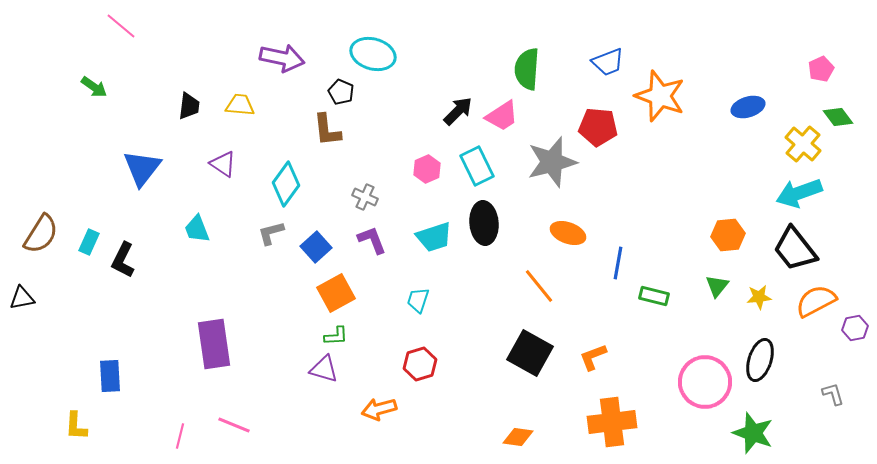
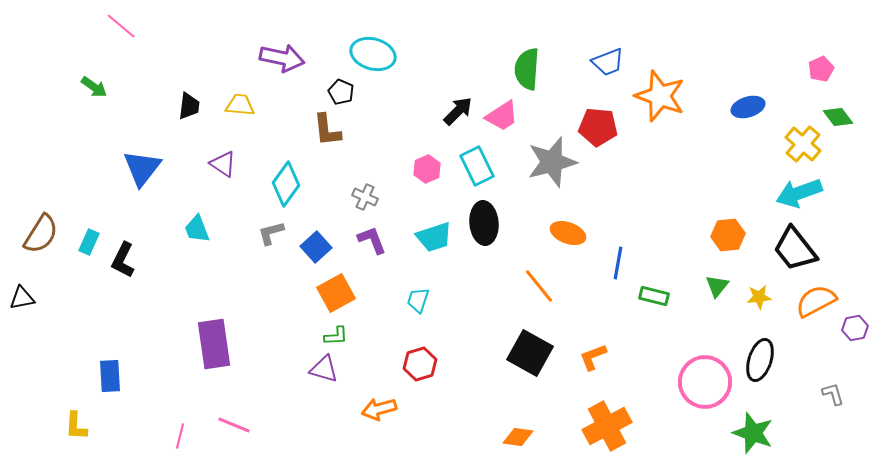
orange cross at (612, 422): moved 5 px left, 4 px down; rotated 21 degrees counterclockwise
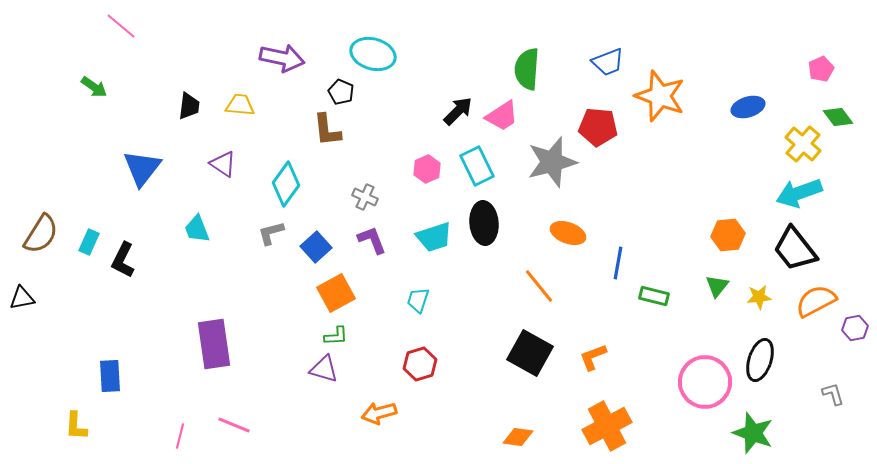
orange arrow at (379, 409): moved 4 px down
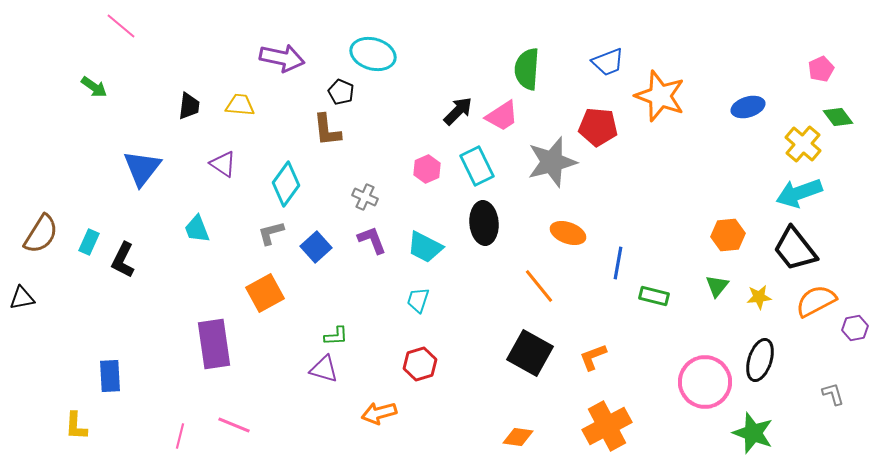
cyan trapezoid at (434, 237): moved 9 px left, 10 px down; rotated 45 degrees clockwise
orange square at (336, 293): moved 71 px left
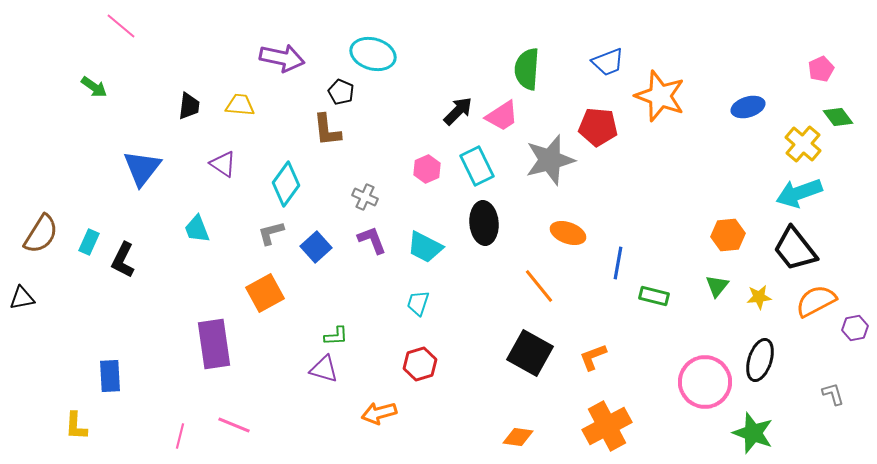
gray star at (552, 162): moved 2 px left, 2 px up
cyan trapezoid at (418, 300): moved 3 px down
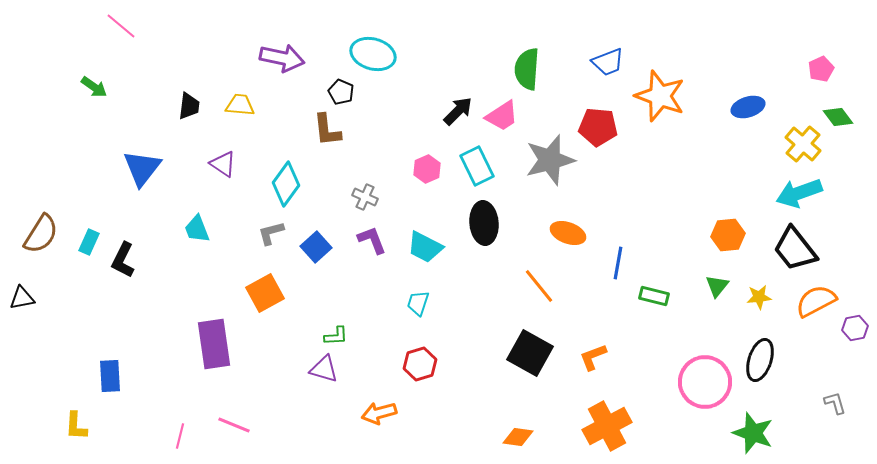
gray L-shape at (833, 394): moved 2 px right, 9 px down
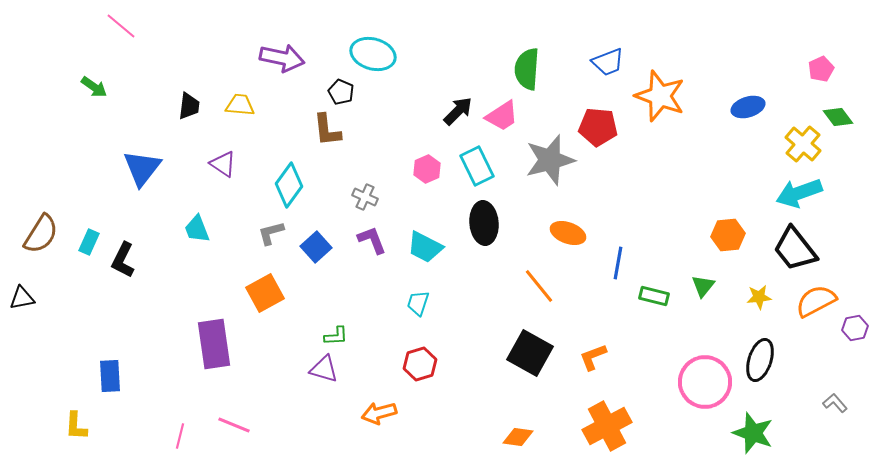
cyan diamond at (286, 184): moved 3 px right, 1 px down
green triangle at (717, 286): moved 14 px left
gray L-shape at (835, 403): rotated 25 degrees counterclockwise
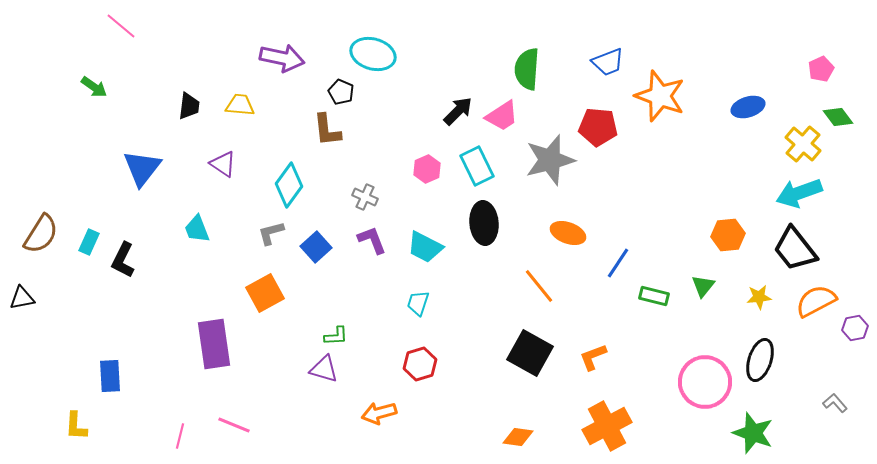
blue line at (618, 263): rotated 24 degrees clockwise
